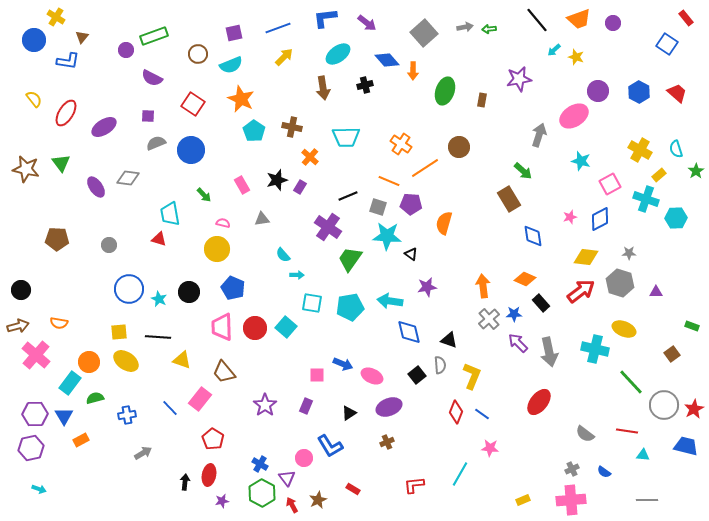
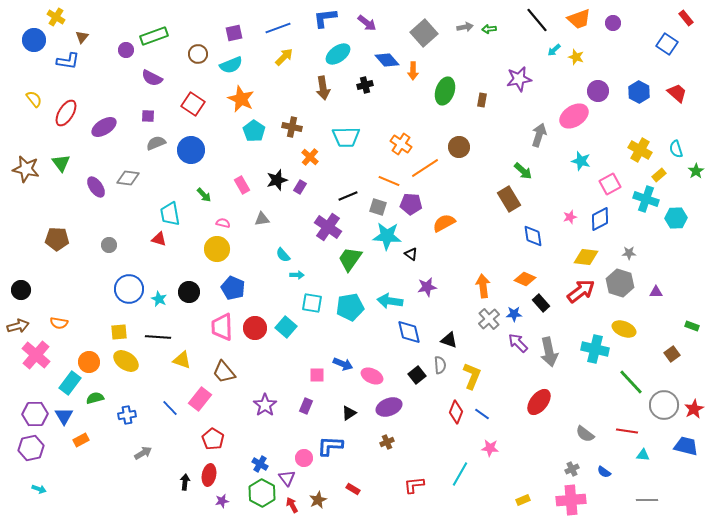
orange semicircle at (444, 223): rotated 45 degrees clockwise
blue L-shape at (330, 446): rotated 124 degrees clockwise
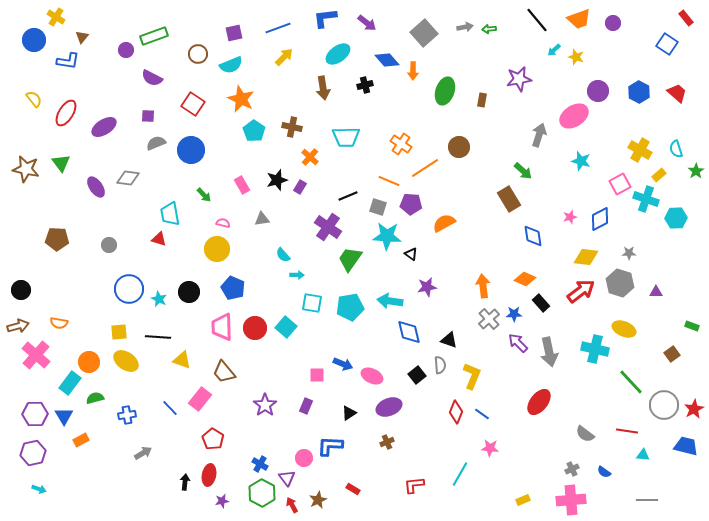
pink square at (610, 184): moved 10 px right
purple hexagon at (31, 448): moved 2 px right, 5 px down
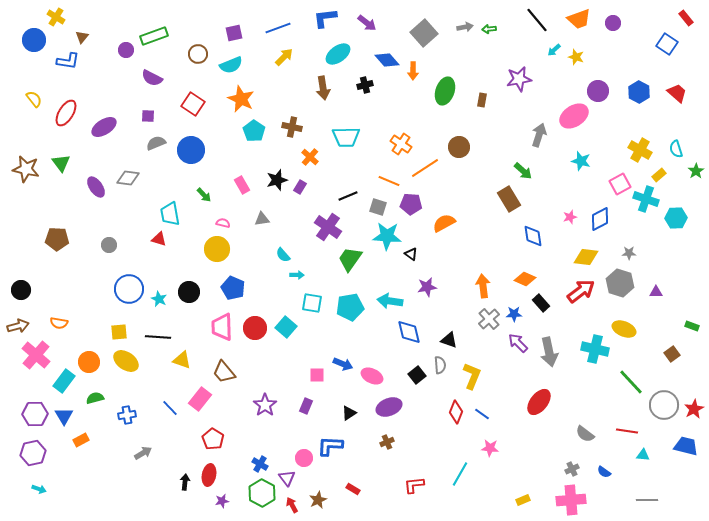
cyan rectangle at (70, 383): moved 6 px left, 2 px up
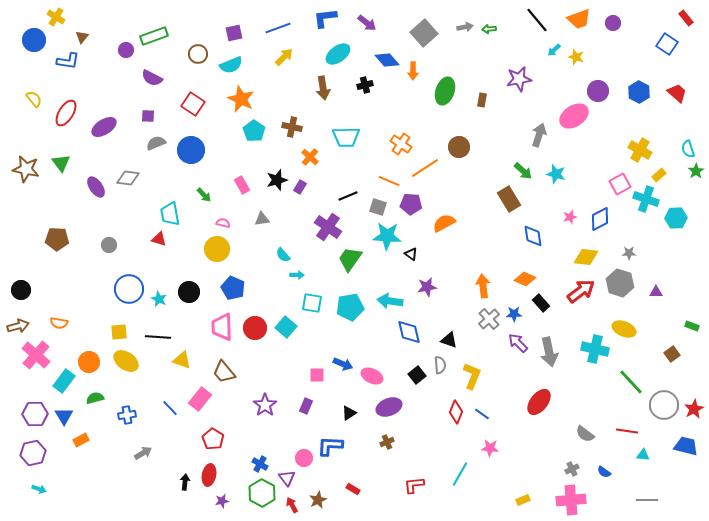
cyan semicircle at (676, 149): moved 12 px right
cyan star at (581, 161): moved 25 px left, 13 px down
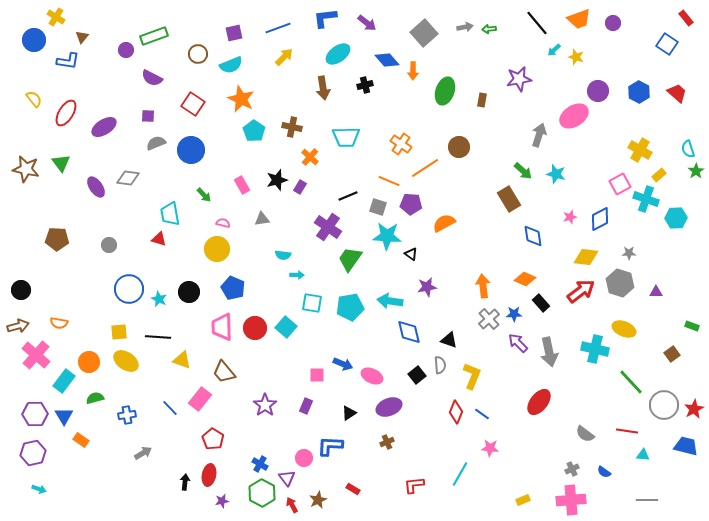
black line at (537, 20): moved 3 px down
cyan semicircle at (283, 255): rotated 42 degrees counterclockwise
orange rectangle at (81, 440): rotated 63 degrees clockwise
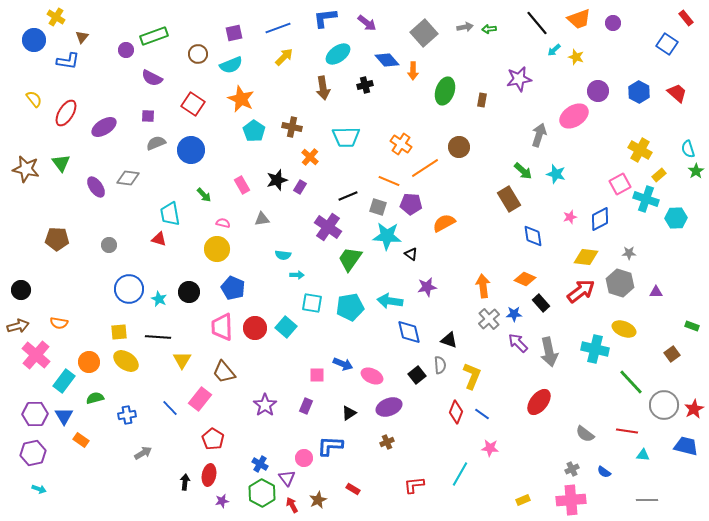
yellow triangle at (182, 360): rotated 42 degrees clockwise
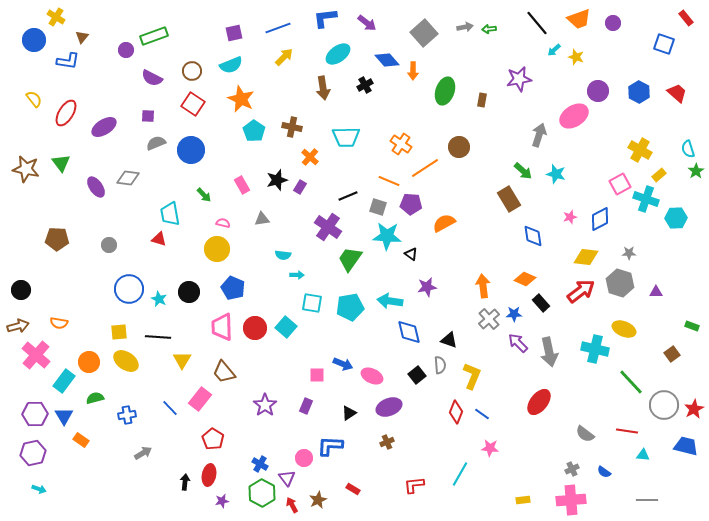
blue square at (667, 44): moved 3 px left; rotated 15 degrees counterclockwise
brown circle at (198, 54): moved 6 px left, 17 px down
black cross at (365, 85): rotated 14 degrees counterclockwise
yellow rectangle at (523, 500): rotated 16 degrees clockwise
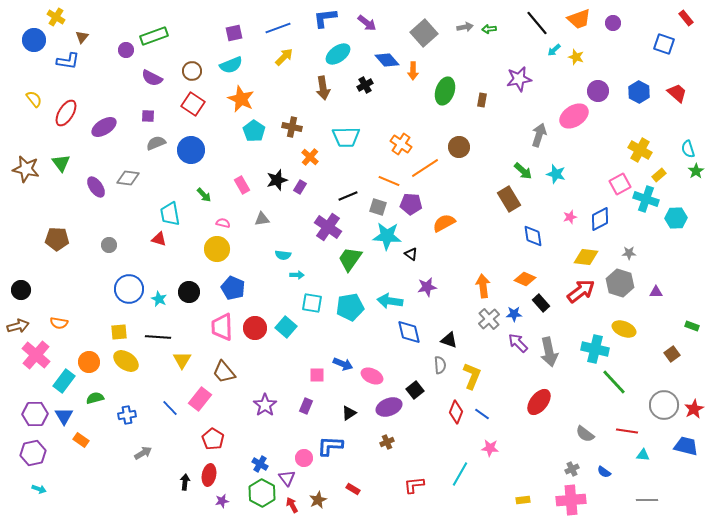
black square at (417, 375): moved 2 px left, 15 px down
green line at (631, 382): moved 17 px left
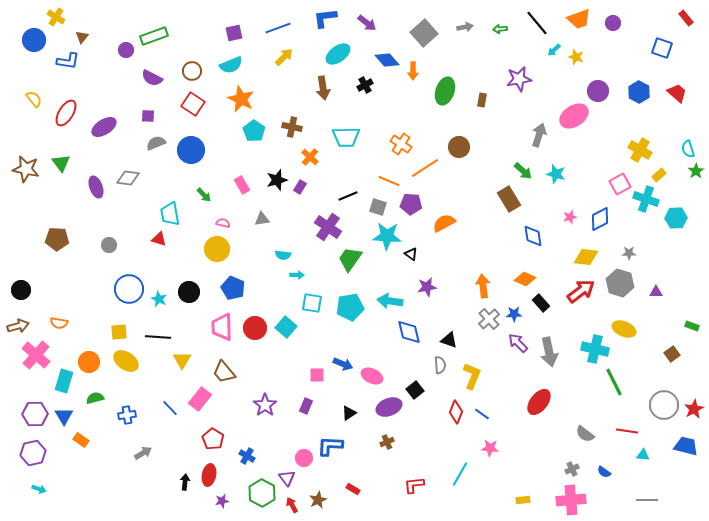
green arrow at (489, 29): moved 11 px right
blue square at (664, 44): moved 2 px left, 4 px down
purple ellipse at (96, 187): rotated 15 degrees clockwise
cyan rectangle at (64, 381): rotated 20 degrees counterclockwise
green line at (614, 382): rotated 16 degrees clockwise
blue cross at (260, 464): moved 13 px left, 8 px up
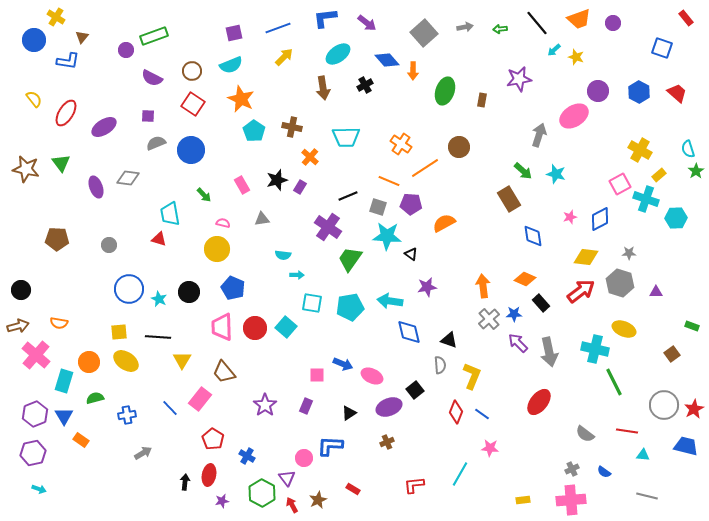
purple hexagon at (35, 414): rotated 20 degrees counterclockwise
gray line at (647, 500): moved 4 px up; rotated 15 degrees clockwise
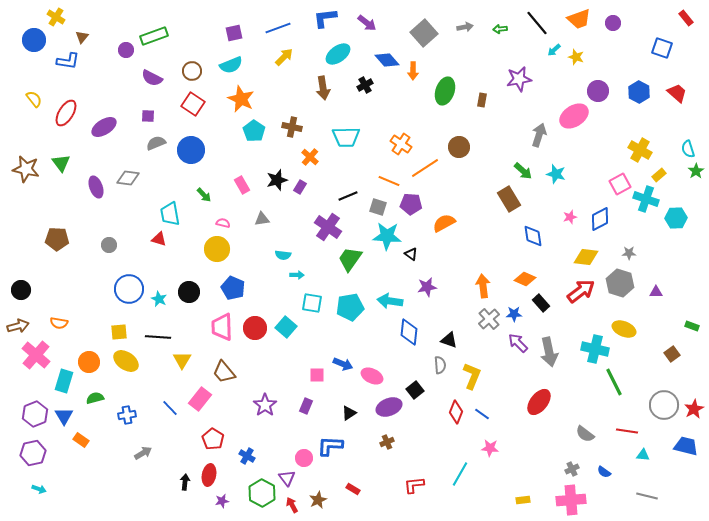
blue diamond at (409, 332): rotated 20 degrees clockwise
